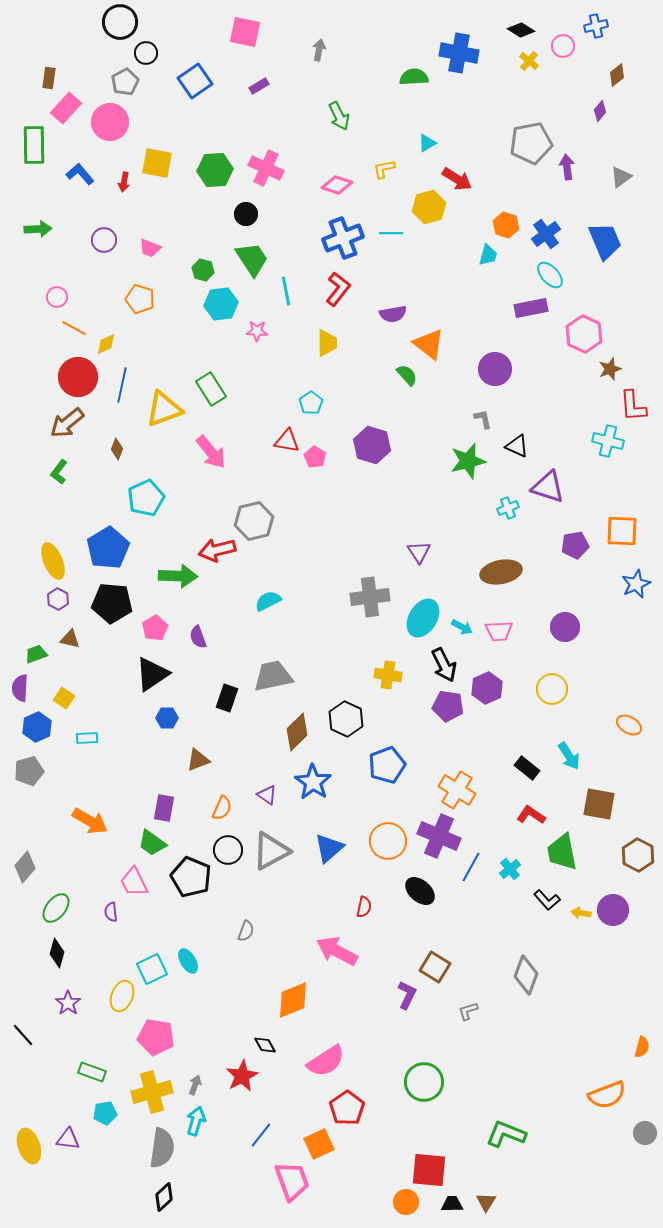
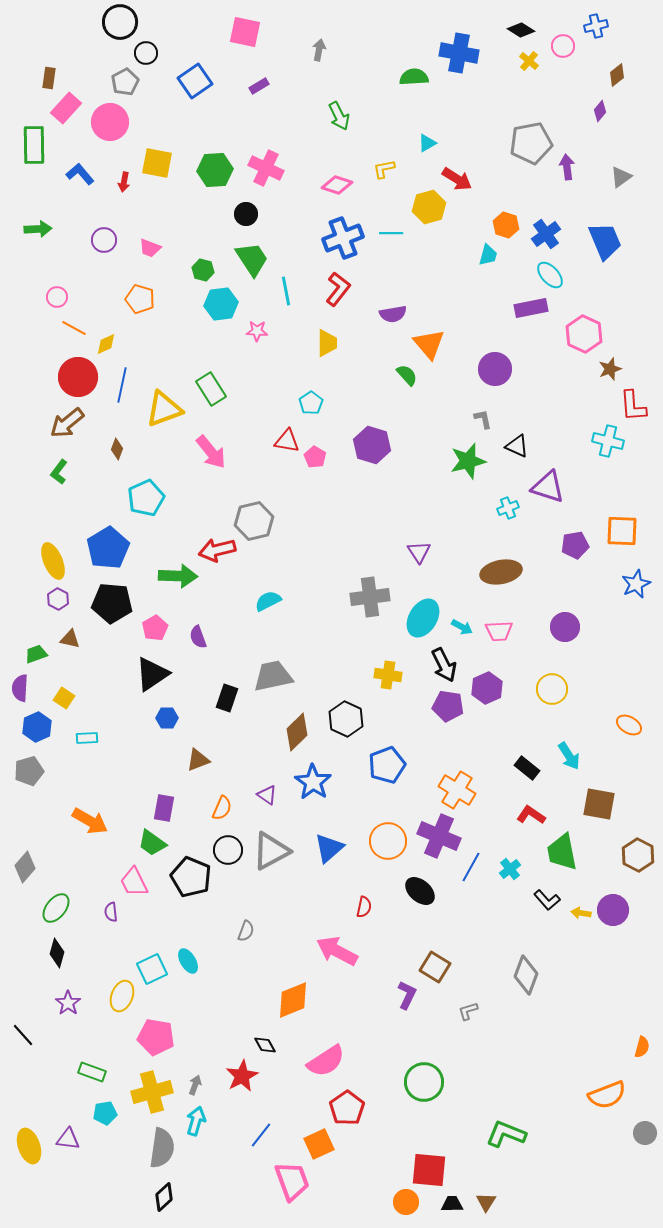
orange triangle at (429, 344): rotated 12 degrees clockwise
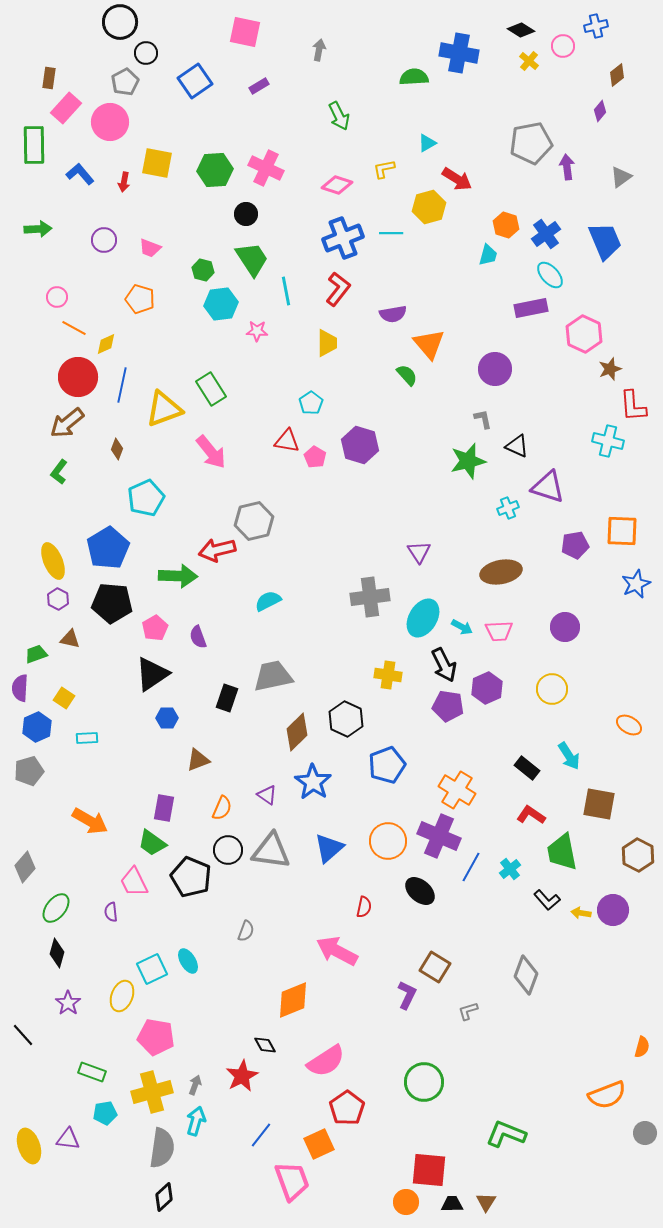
purple hexagon at (372, 445): moved 12 px left
gray triangle at (271, 851): rotated 36 degrees clockwise
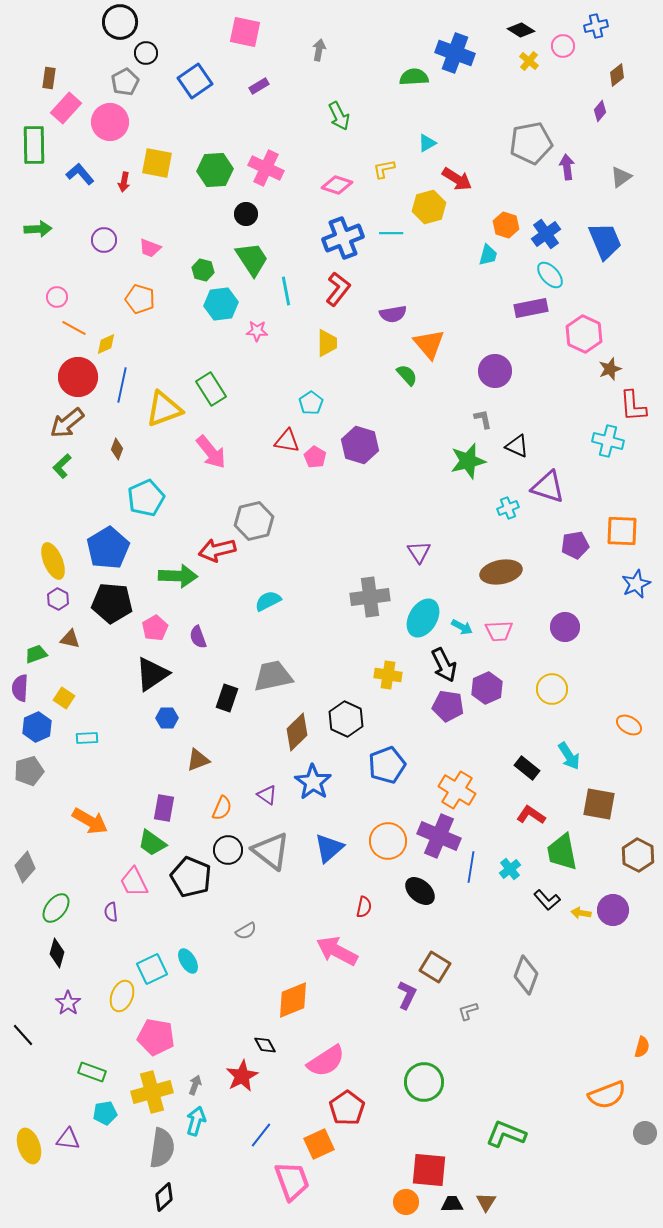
blue cross at (459, 53): moved 4 px left; rotated 9 degrees clockwise
purple circle at (495, 369): moved 2 px down
green L-shape at (59, 472): moved 3 px right, 6 px up; rotated 10 degrees clockwise
gray triangle at (271, 851): rotated 30 degrees clockwise
blue line at (471, 867): rotated 20 degrees counterclockwise
gray semicircle at (246, 931): rotated 40 degrees clockwise
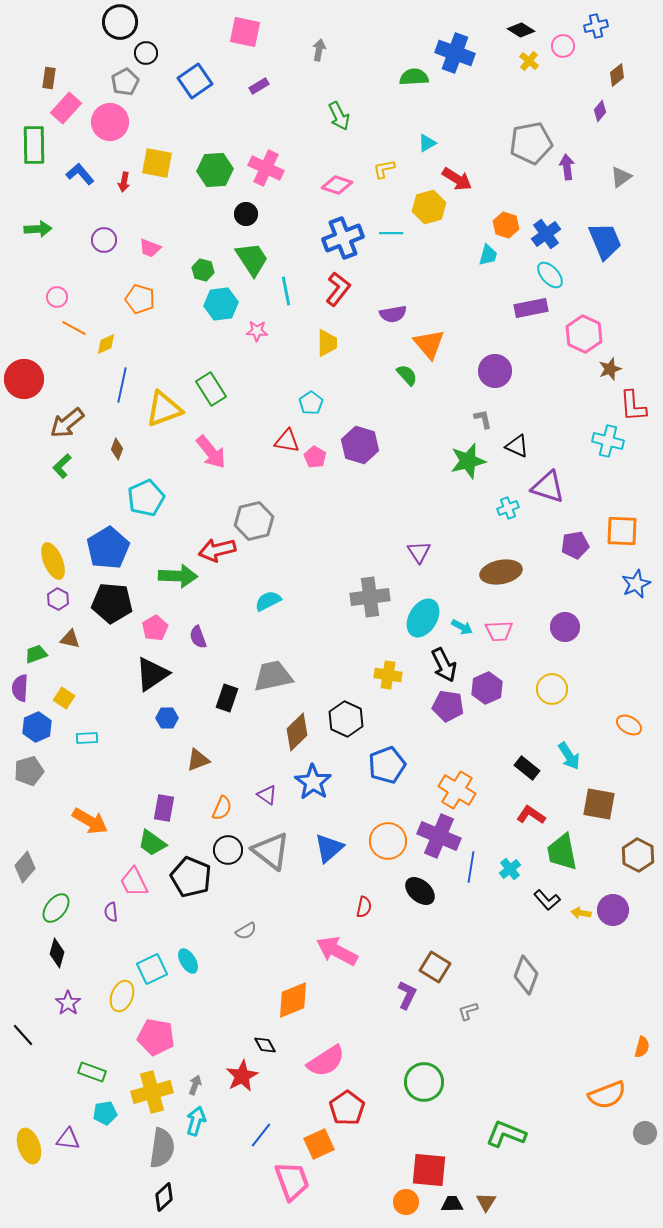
red circle at (78, 377): moved 54 px left, 2 px down
